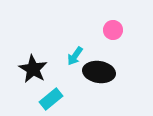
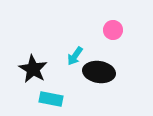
cyan rectangle: rotated 50 degrees clockwise
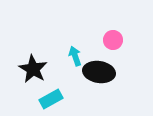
pink circle: moved 10 px down
cyan arrow: rotated 126 degrees clockwise
cyan rectangle: rotated 40 degrees counterclockwise
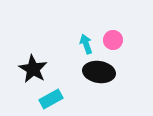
cyan arrow: moved 11 px right, 12 px up
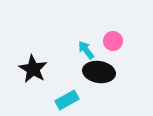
pink circle: moved 1 px down
cyan arrow: moved 6 px down; rotated 18 degrees counterclockwise
cyan rectangle: moved 16 px right, 1 px down
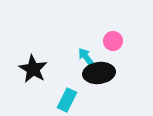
cyan arrow: moved 7 px down
black ellipse: moved 1 px down; rotated 16 degrees counterclockwise
cyan rectangle: rotated 35 degrees counterclockwise
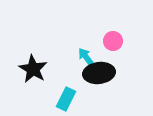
cyan rectangle: moved 1 px left, 1 px up
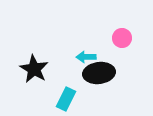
pink circle: moved 9 px right, 3 px up
cyan arrow: rotated 54 degrees counterclockwise
black star: moved 1 px right
